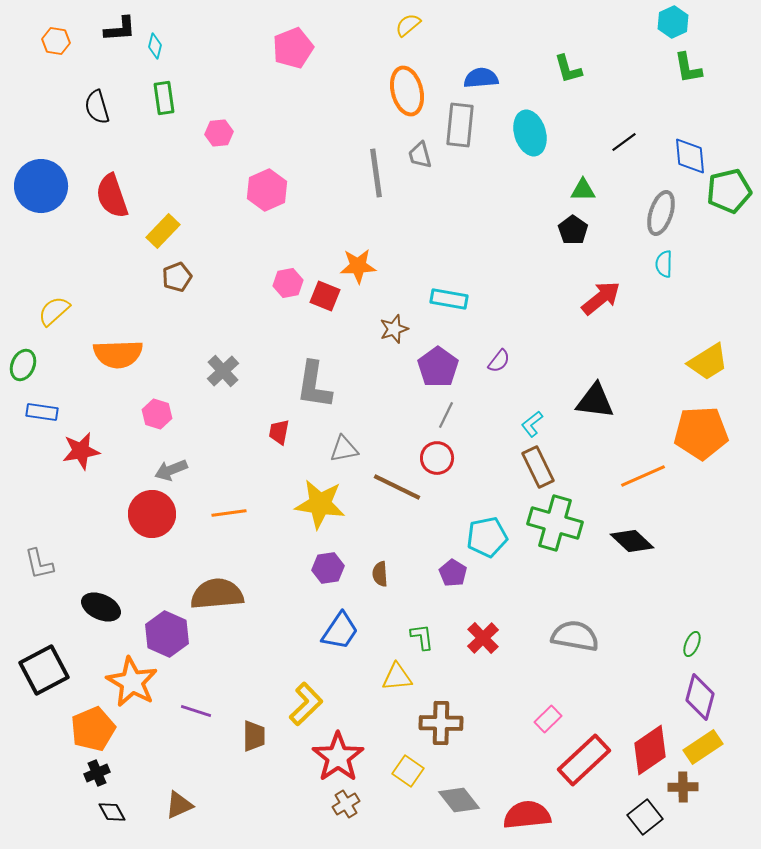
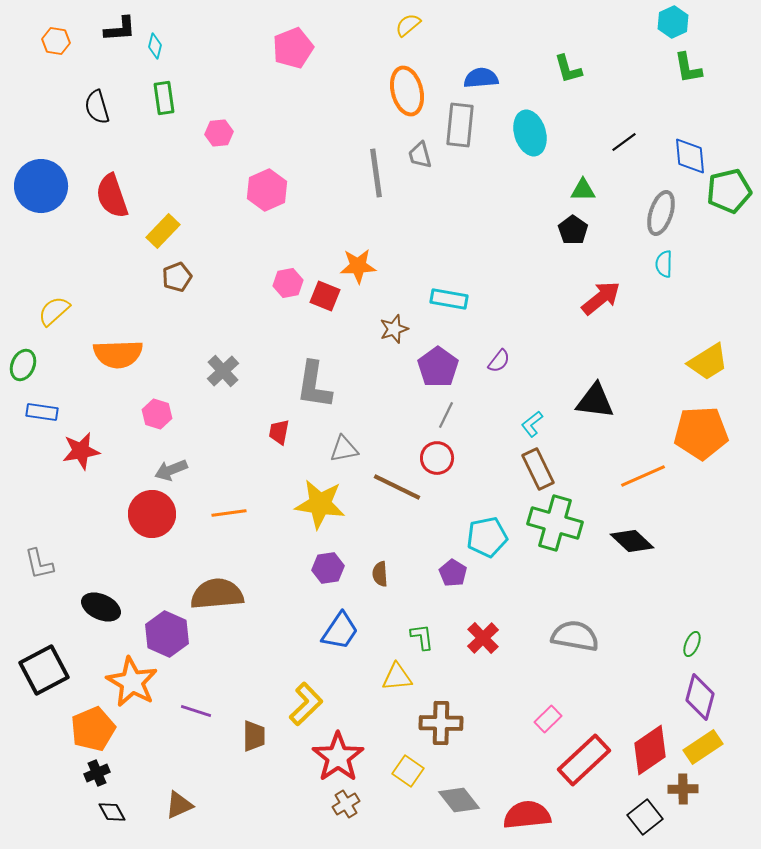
brown rectangle at (538, 467): moved 2 px down
brown cross at (683, 787): moved 2 px down
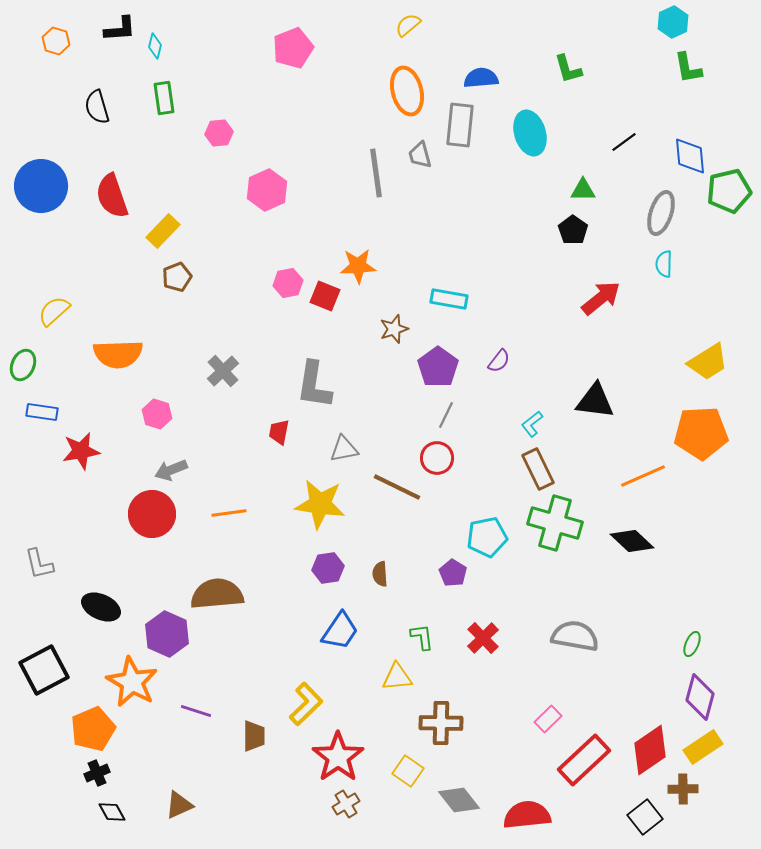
orange hexagon at (56, 41): rotated 8 degrees clockwise
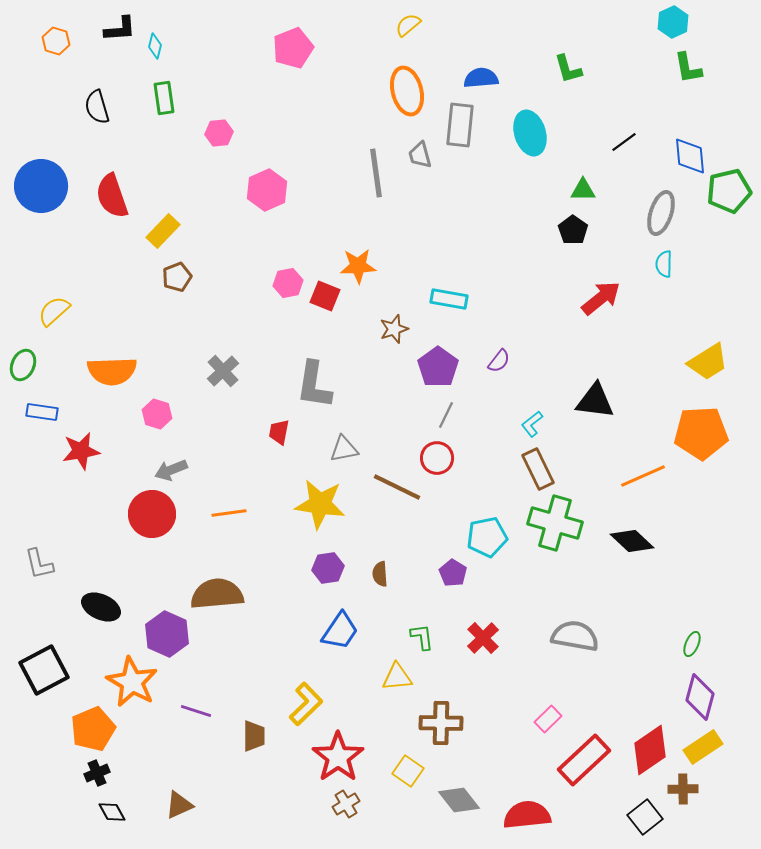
orange semicircle at (118, 354): moved 6 px left, 17 px down
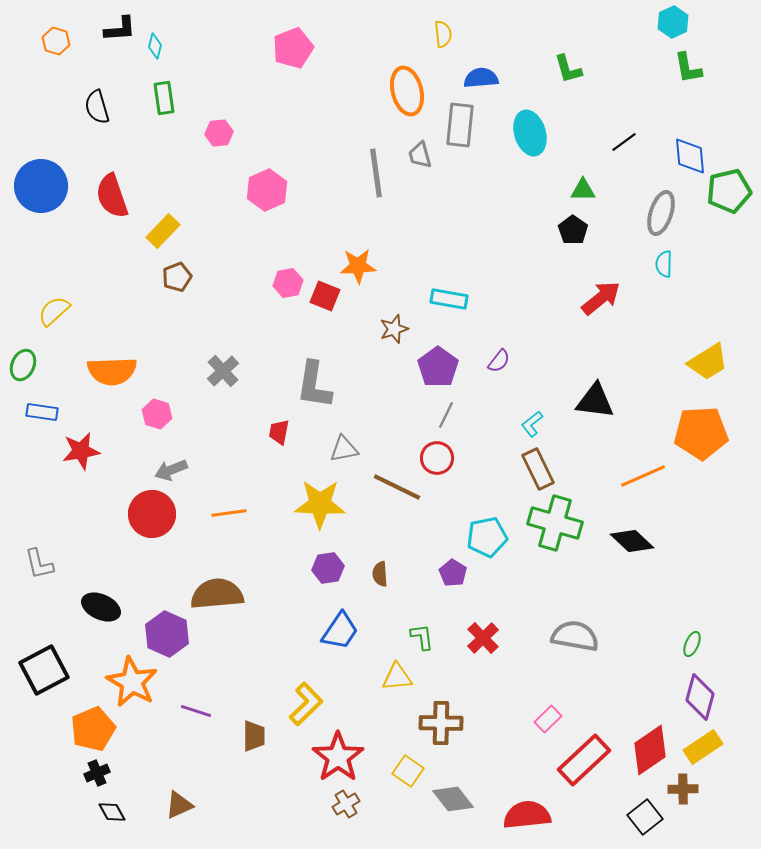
yellow semicircle at (408, 25): moved 35 px right, 9 px down; rotated 124 degrees clockwise
yellow star at (320, 504): rotated 6 degrees counterclockwise
gray diamond at (459, 800): moved 6 px left, 1 px up
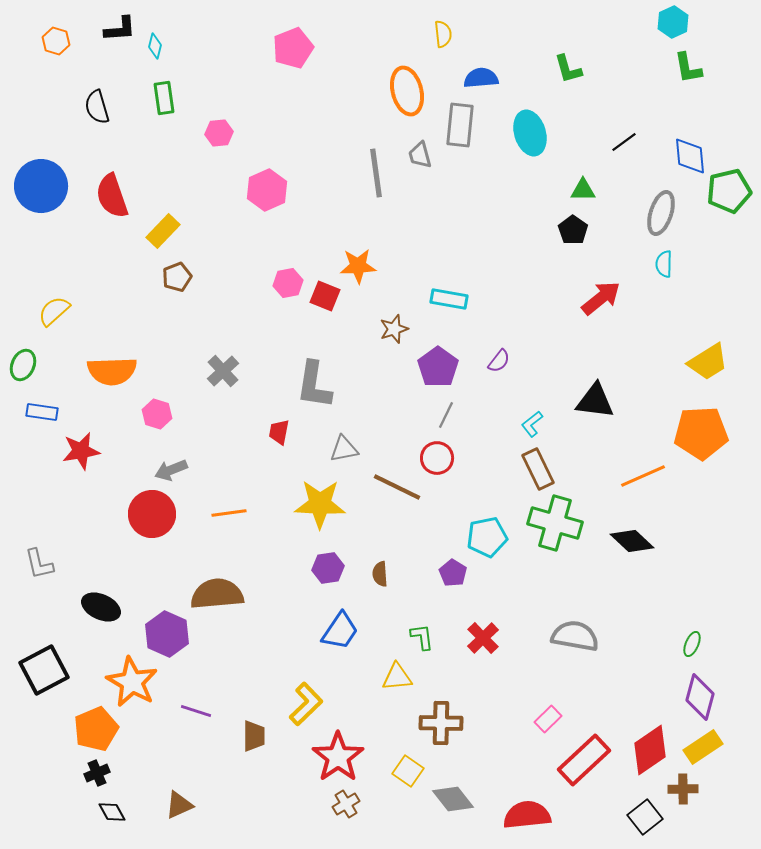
orange pentagon at (93, 729): moved 3 px right
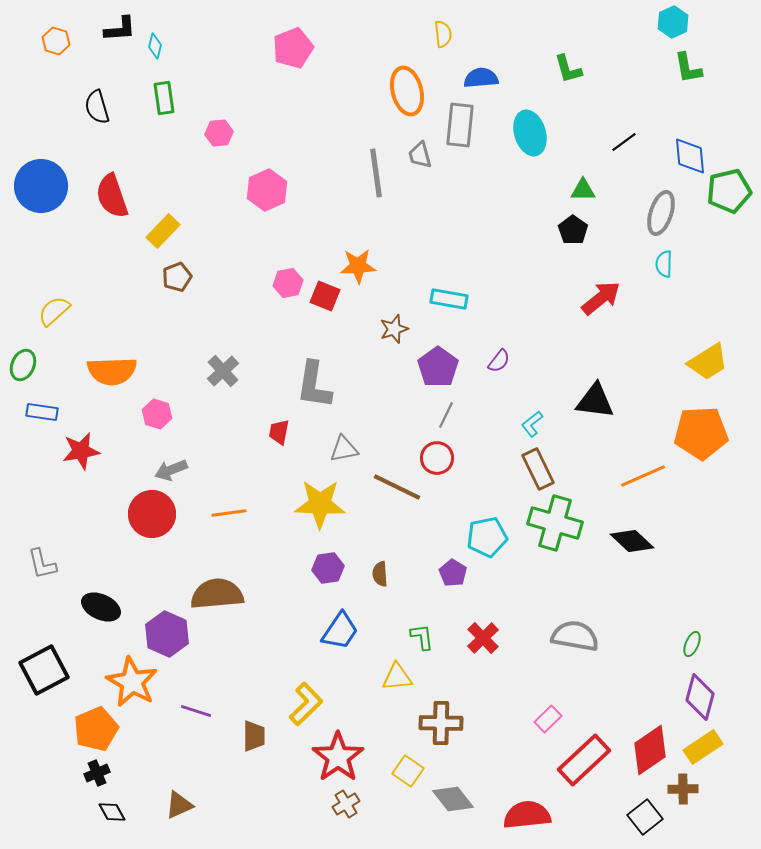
gray L-shape at (39, 564): moved 3 px right
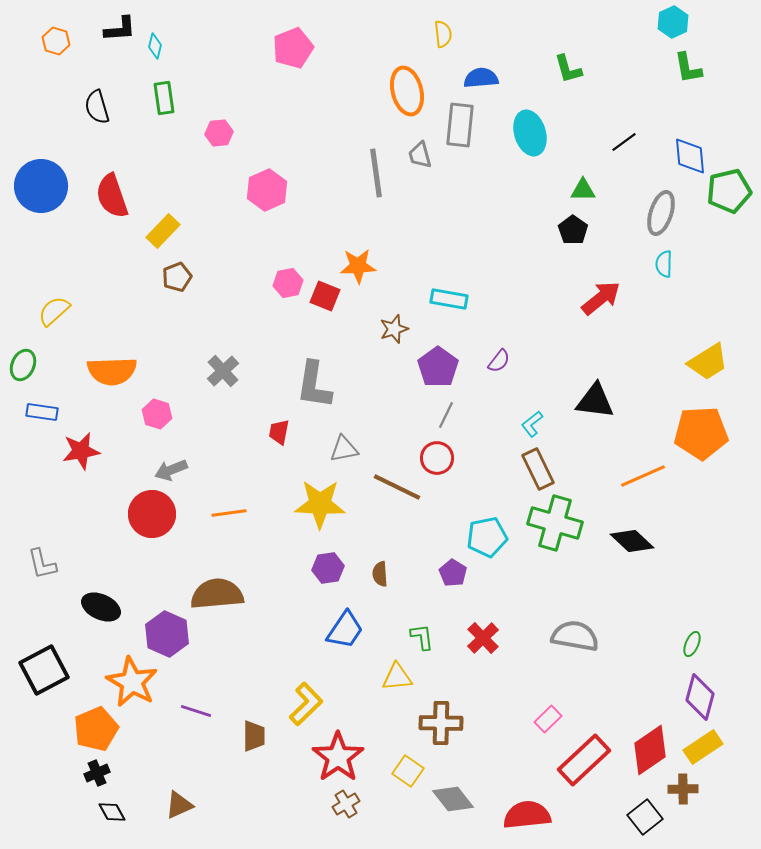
blue trapezoid at (340, 631): moved 5 px right, 1 px up
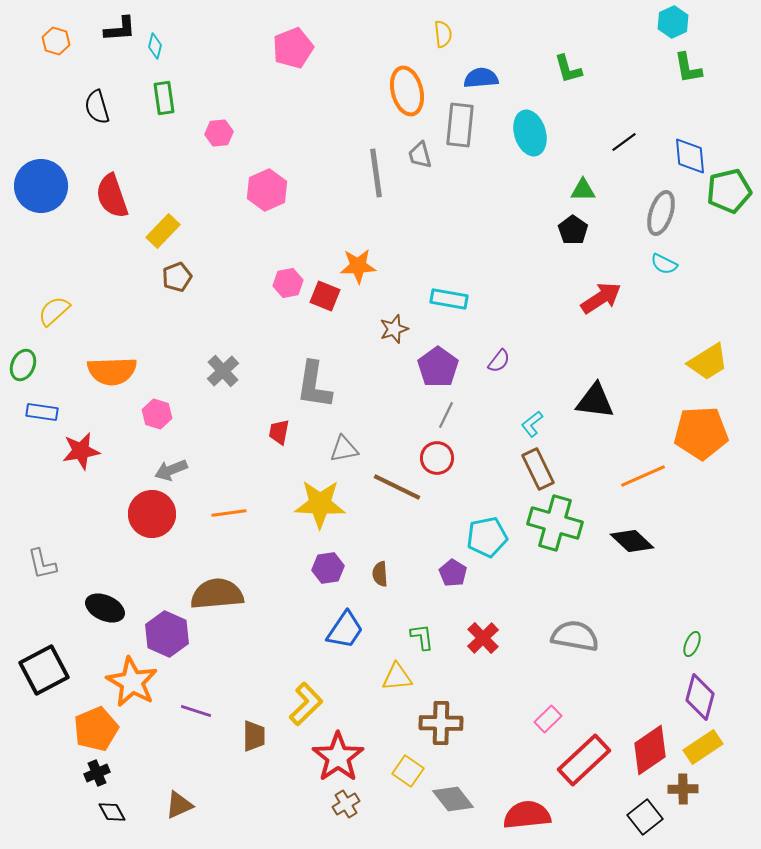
cyan semicircle at (664, 264): rotated 64 degrees counterclockwise
red arrow at (601, 298): rotated 6 degrees clockwise
black ellipse at (101, 607): moved 4 px right, 1 px down
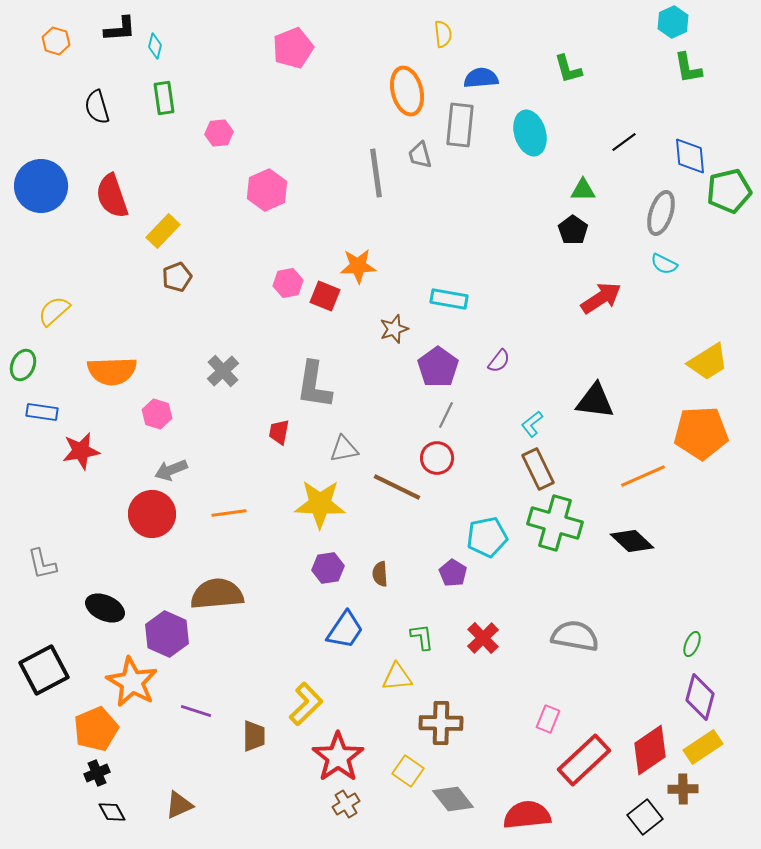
pink rectangle at (548, 719): rotated 24 degrees counterclockwise
